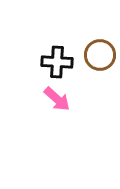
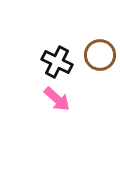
black cross: rotated 24 degrees clockwise
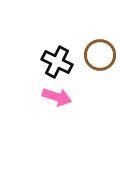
pink arrow: moved 2 px up; rotated 24 degrees counterclockwise
